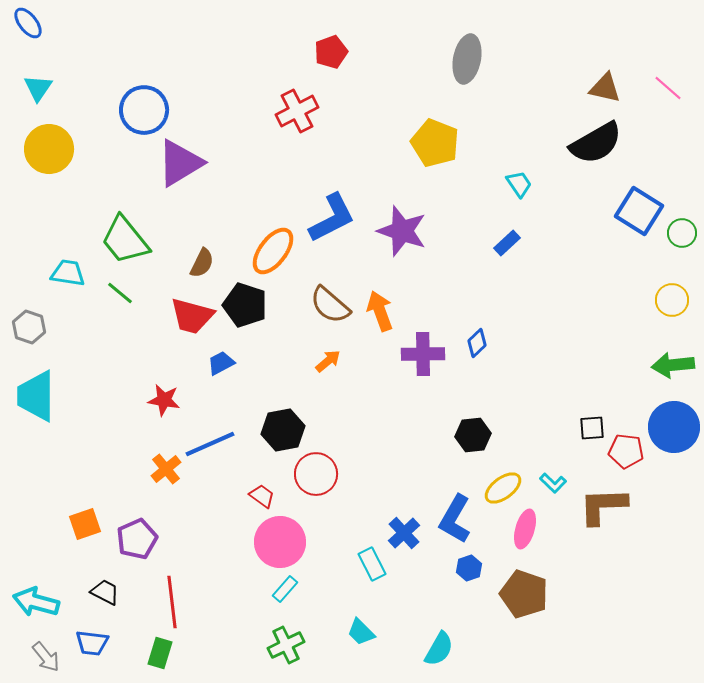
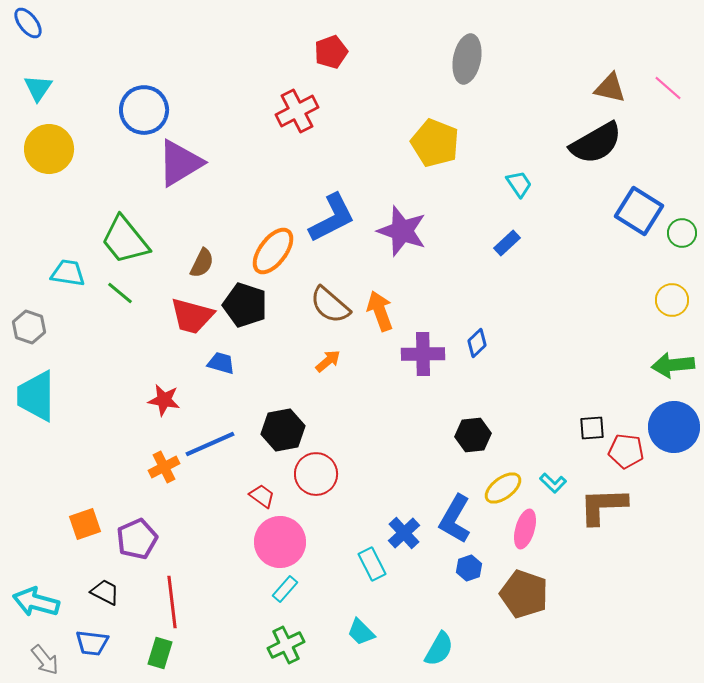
brown triangle at (605, 88): moved 5 px right
blue trapezoid at (221, 363): rotated 44 degrees clockwise
orange cross at (166, 469): moved 2 px left, 2 px up; rotated 12 degrees clockwise
gray arrow at (46, 657): moved 1 px left, 3 px down
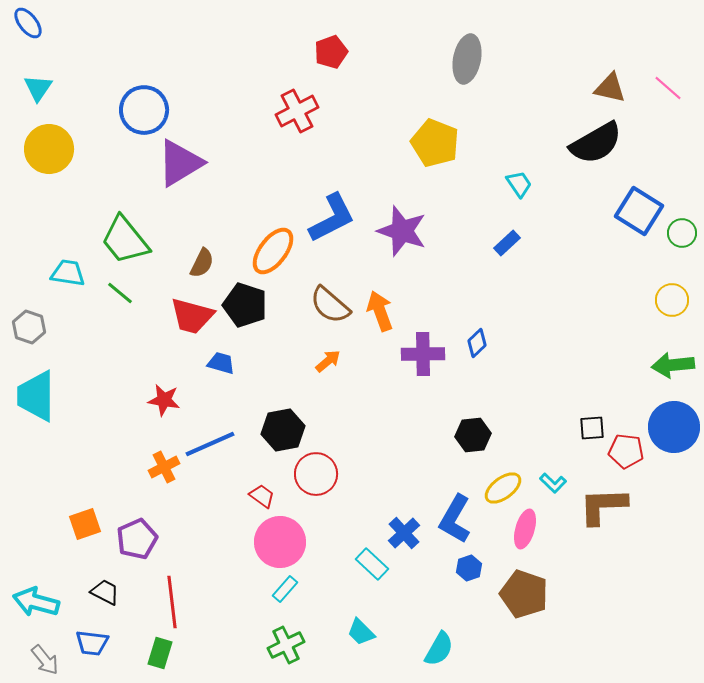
cyan rectangle at (372, 564): rotated 20 degrees counterclockwise
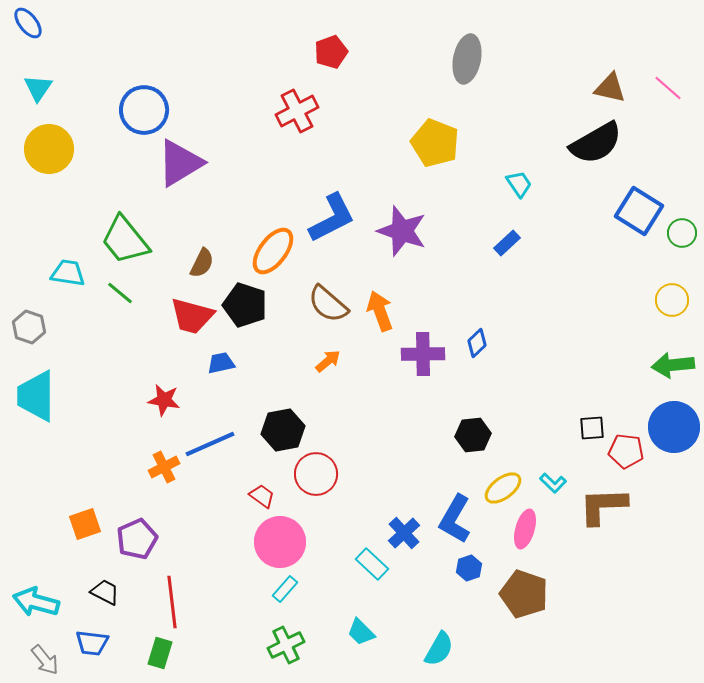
brown semicircle at (330, 305): moved 2 px left, 1 px up
blue trapezoid at (221, 363): rotated 28 degrees counterclockwise
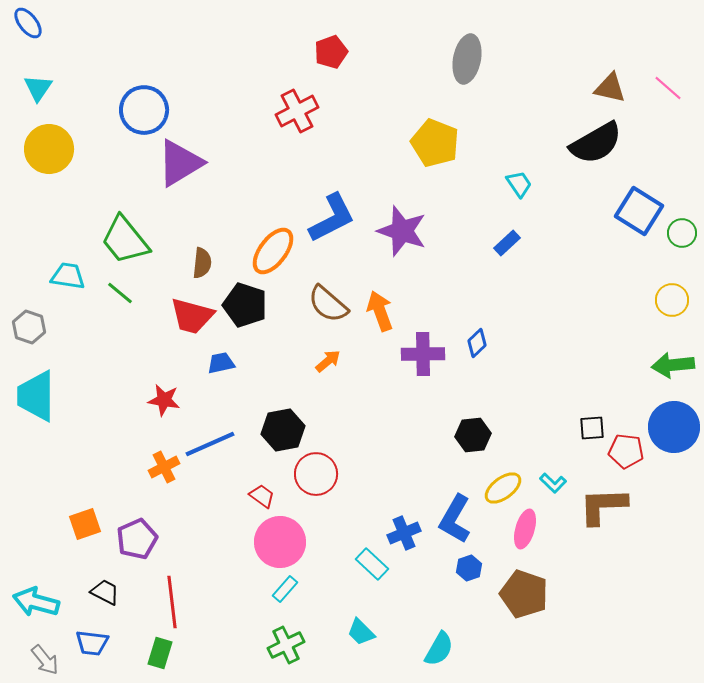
brown semicircle at (202, 263): rotated 20 degrees counterclockwise
cyan trapezoid at (68, 273): moved 3 px down
blue cross at (404, 533): rotated 20 degrees clockwise
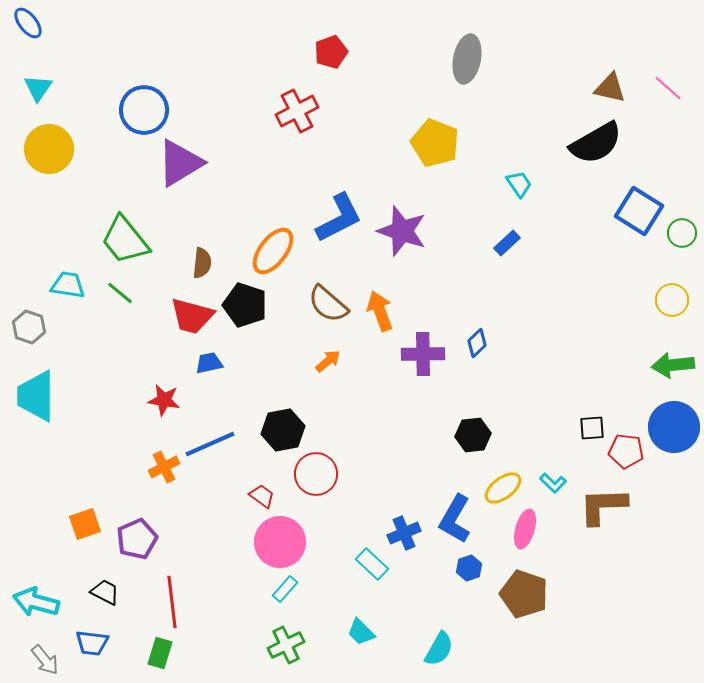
blue L-shape at (332, 218): moved 7 px right
cyan trapezoid at (68, 276): moved 9 px down
blue trapezoid at (221, 363): moved 12 px left
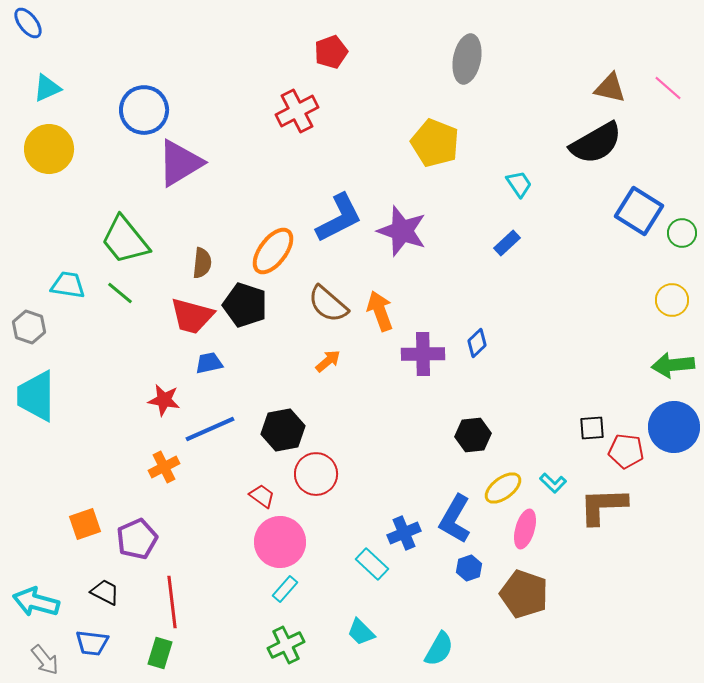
cyan triangle at (38, 88): moved 9 px right; rotated 32 degrees clockwise
blue line at (210, 444): moved 15 px up
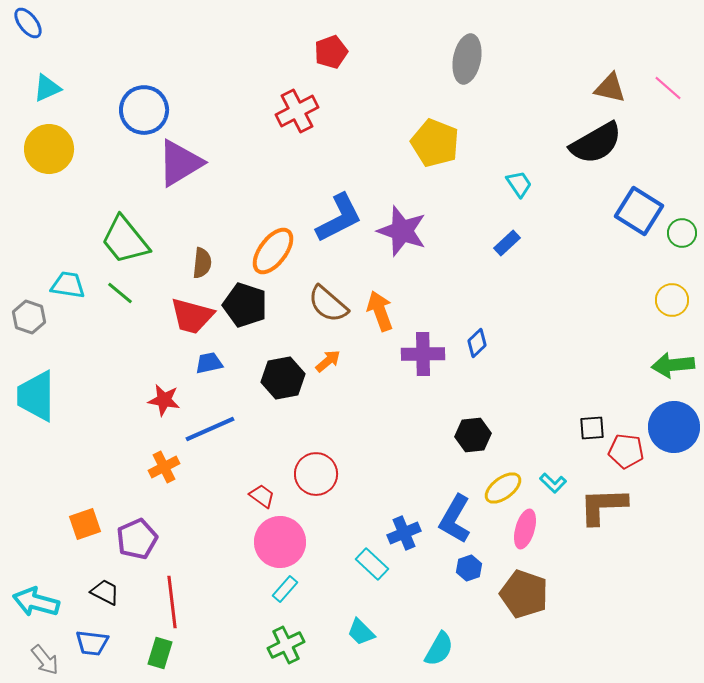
gray hexagon at (29, 327): moved 10 px up
black hexagon at (283, 430): moved 52 px up
